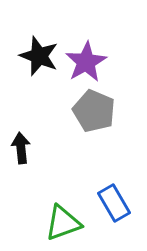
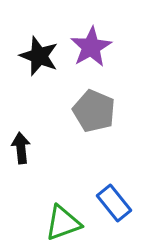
purple star: moved 5 px right, 15 px up
blue rectangle: rotated 9 degrees counterclockwise
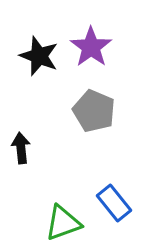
purple star: rotated 6 degrees counterclockwise
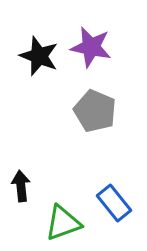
purple star: rotated 24 degrees counterclockwise
gray pentagon: moved 1 px right
black arrow: moved 38 px down
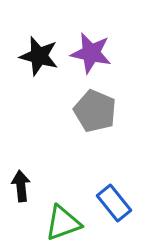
purple star: moved 6 px down
black star: rotated 6 degrees counterclockwise
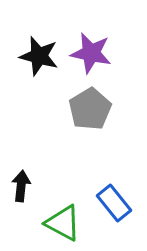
gray pentagon: moved 5 px left, 2 px up; rotated 18 degrees clockwise
black arrow: rotated 12 degrees clockwise
green triangle: rotated 48 degrees clockwise
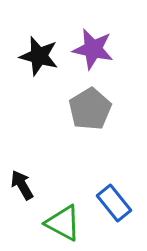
purple star: moved 2 px right, 4 px up
black arrow: moved 1 px right, 1 px up; rotated 36 degrees counterclockwise
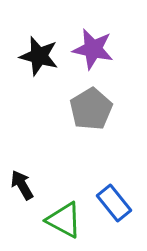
gray pentagon: moved 1 px right
green triangle: moved 1 px right, 3 px up
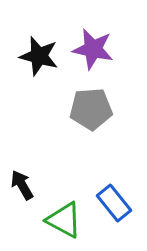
gray pentagon: rotated 27 degrees clockwise
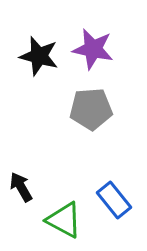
black arrow: moved 1 px left, 2 px down
blue rectangle: moved 3 px up
